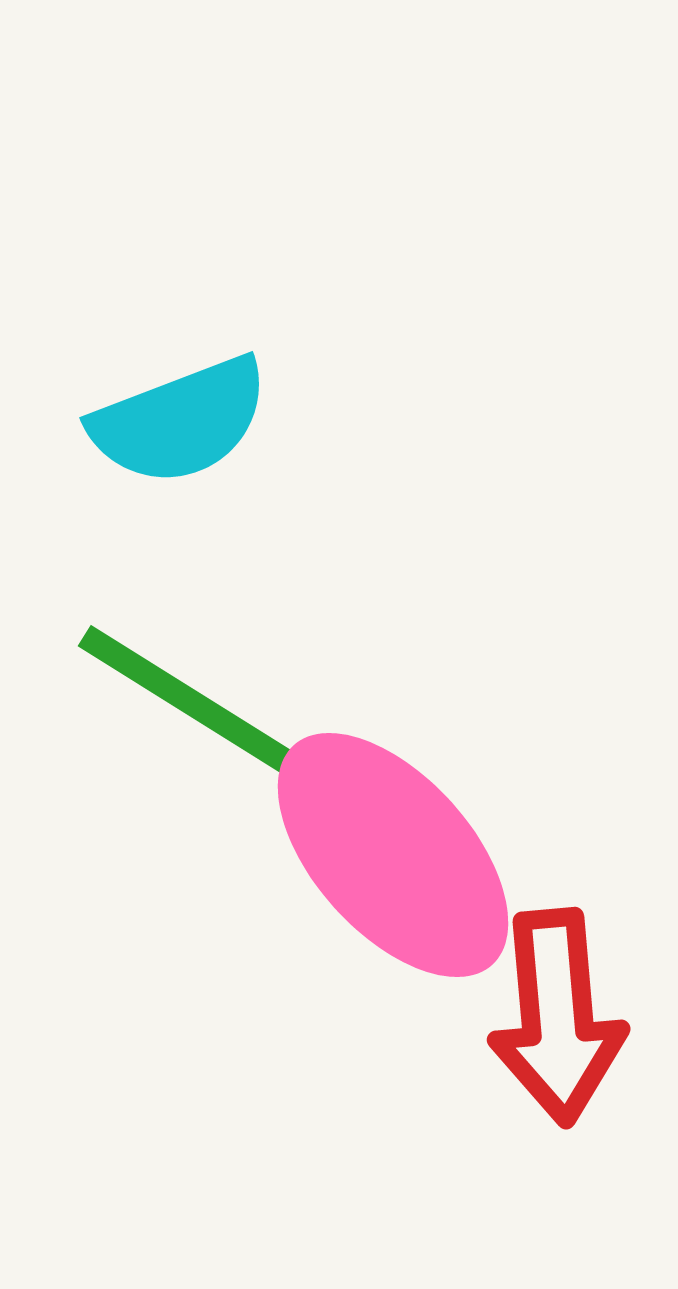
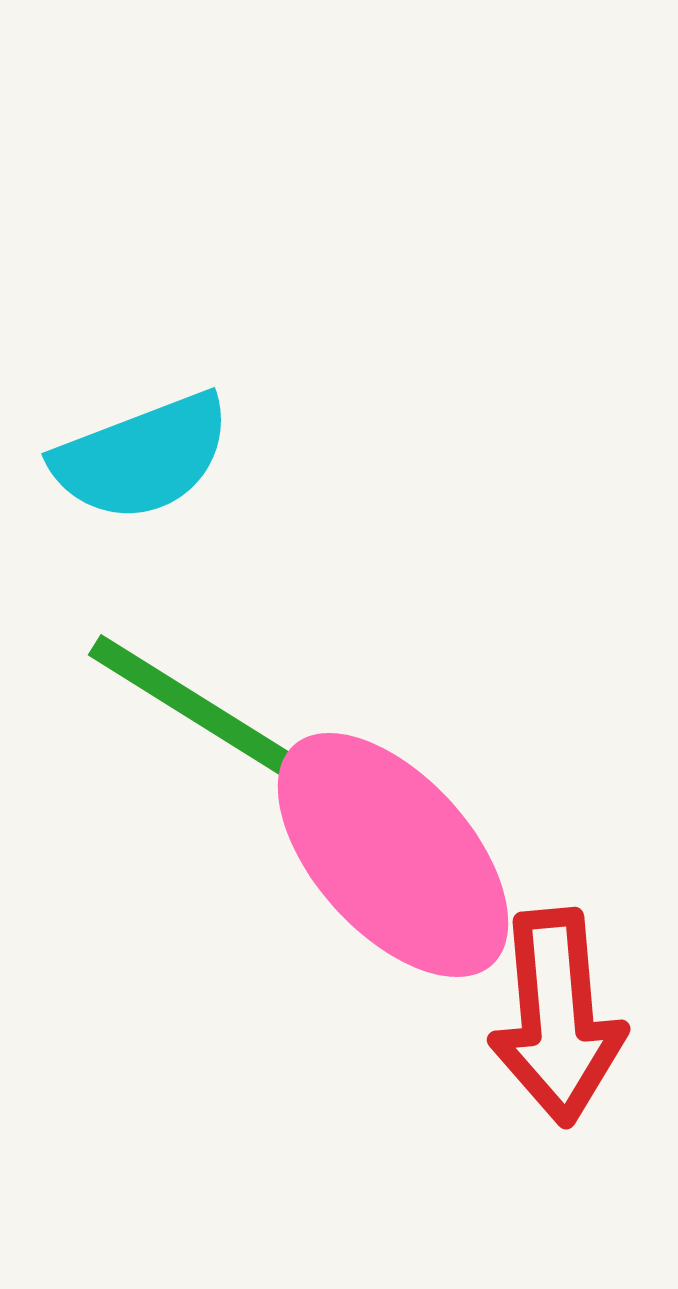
cyan semicircle: moved 38 px left, 36 px down
green line: moved 10 px right, 9 px down
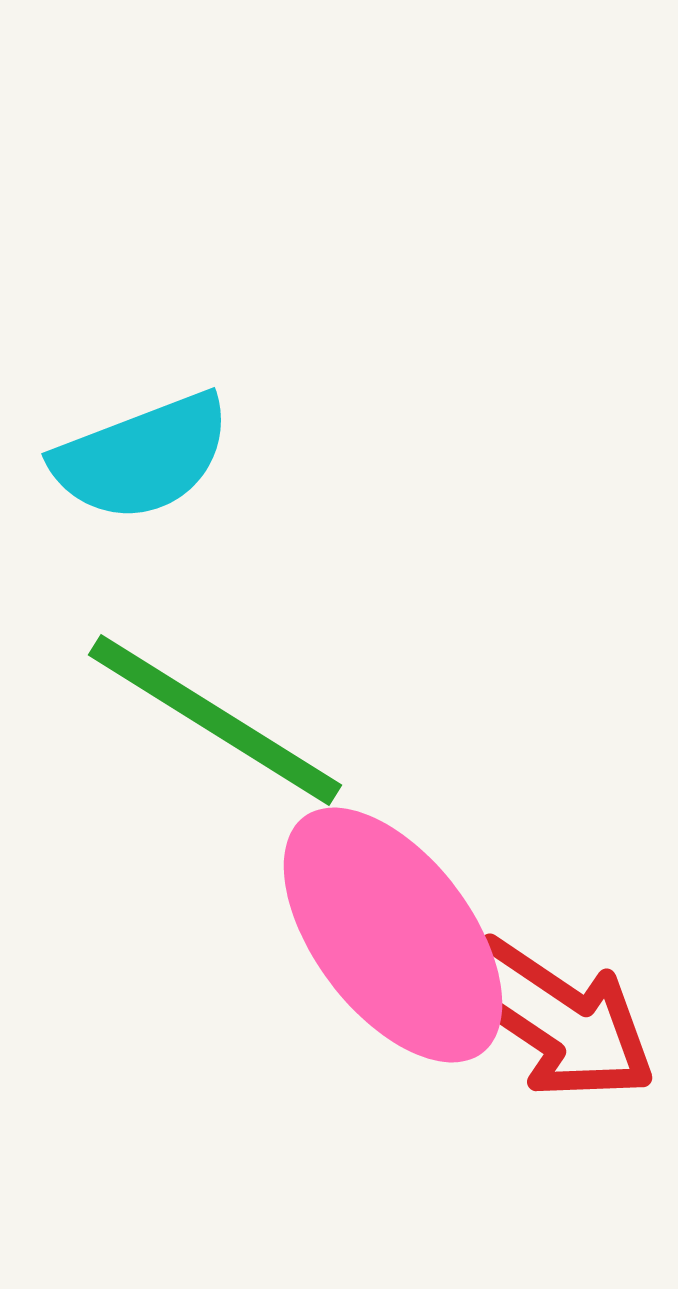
pink ellipse: moved 80 px down; rotated 5 degrees clockwise
red arrow: moved 3 px down; rotated 51 degrees counterclockwise
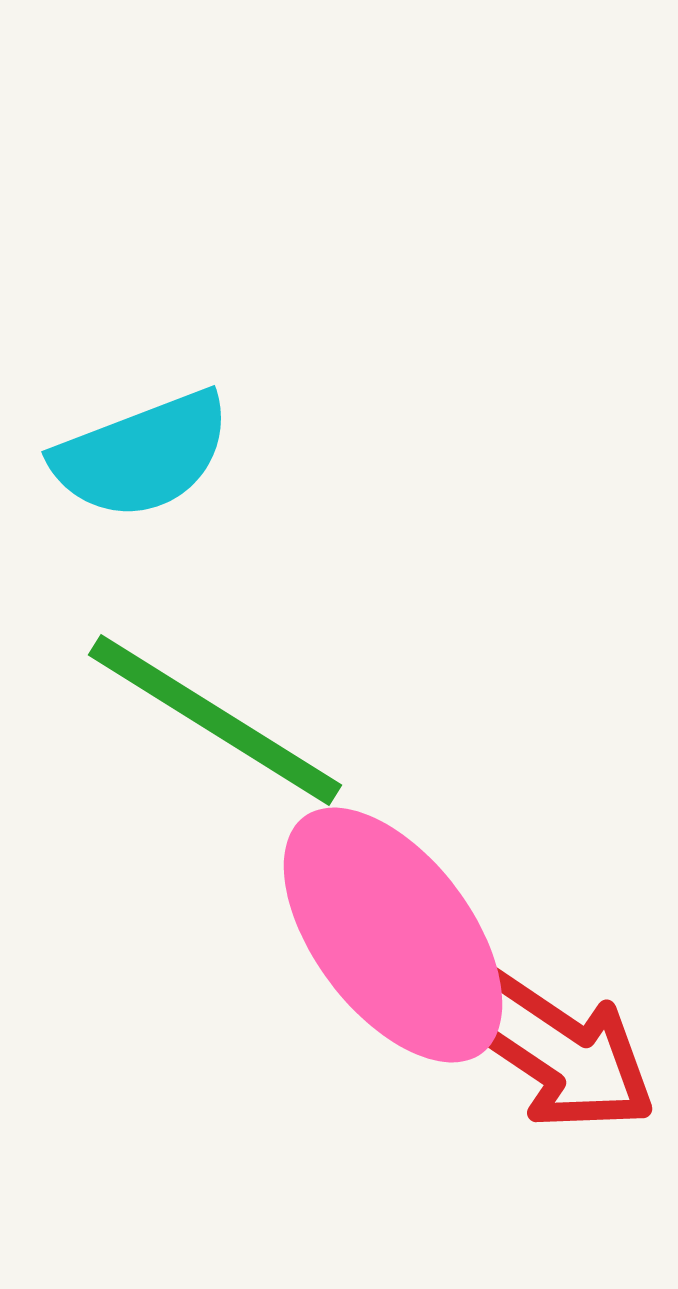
cyan semicircle: moved 2 px up
red arrow: moved 31 px down
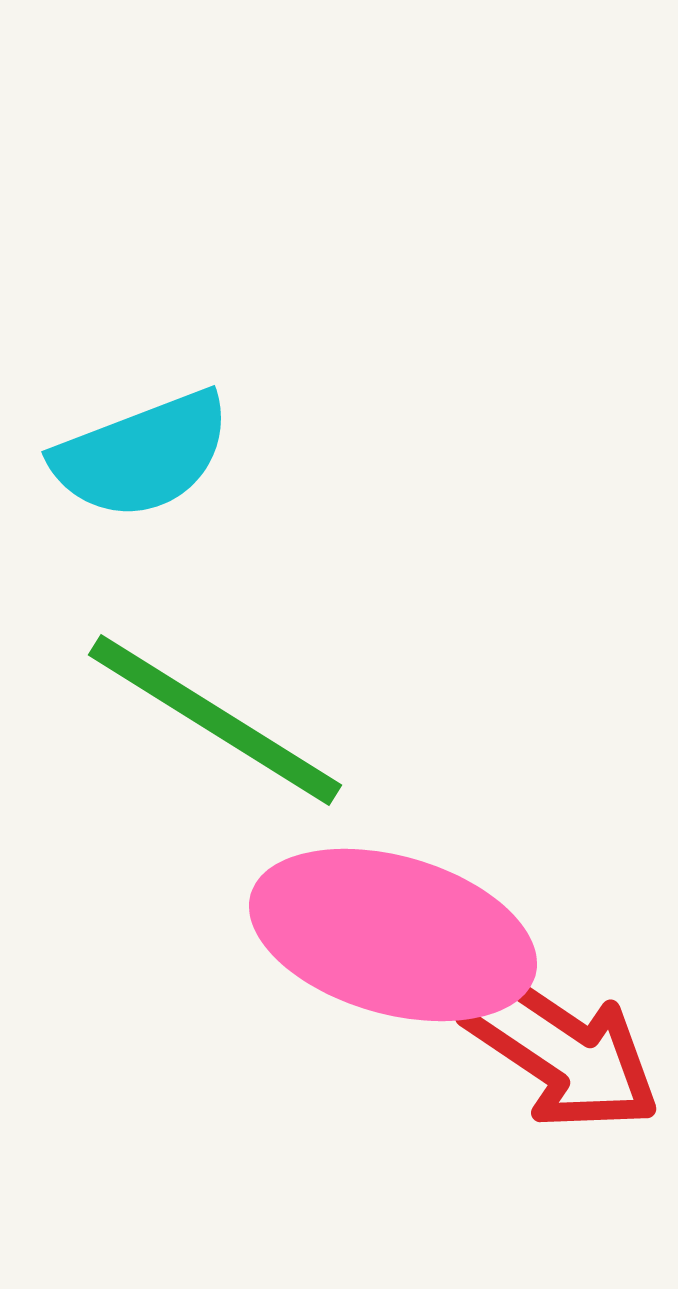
pink ellipse: rotated 37 degrees counterclockwise
red arrow: moved 4 px right
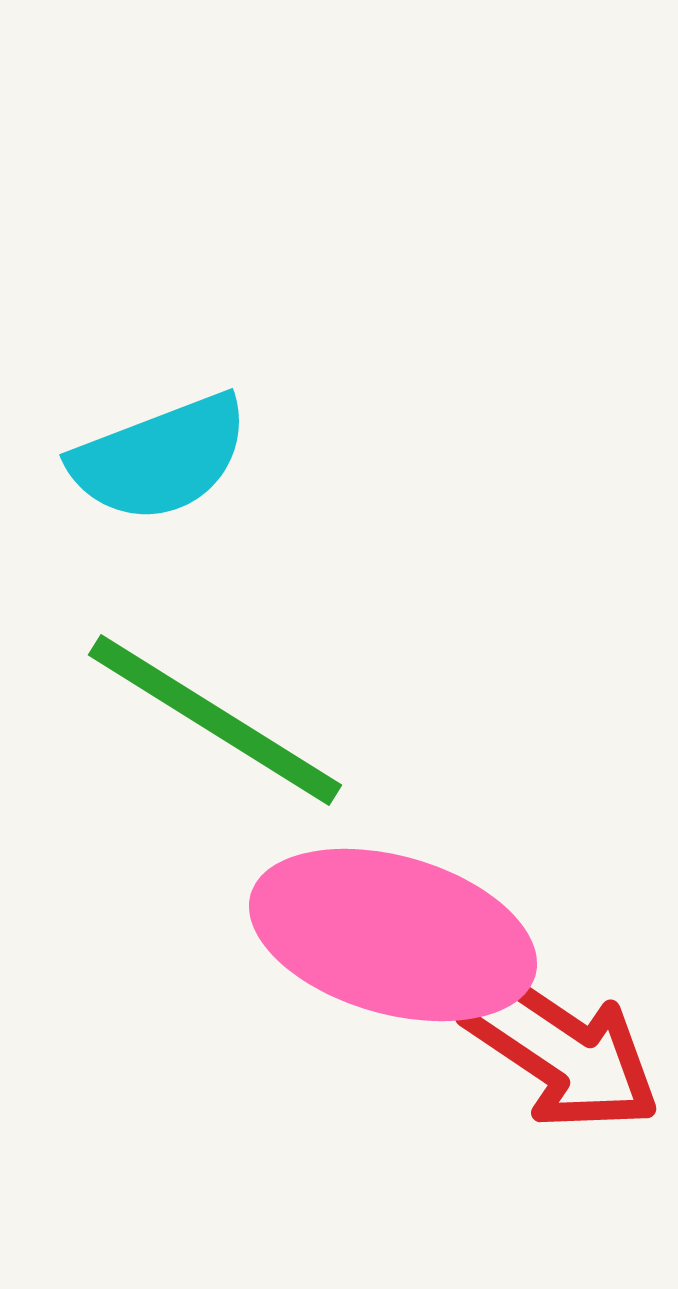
cyan semicircle: moved 18 px right, 3 px down
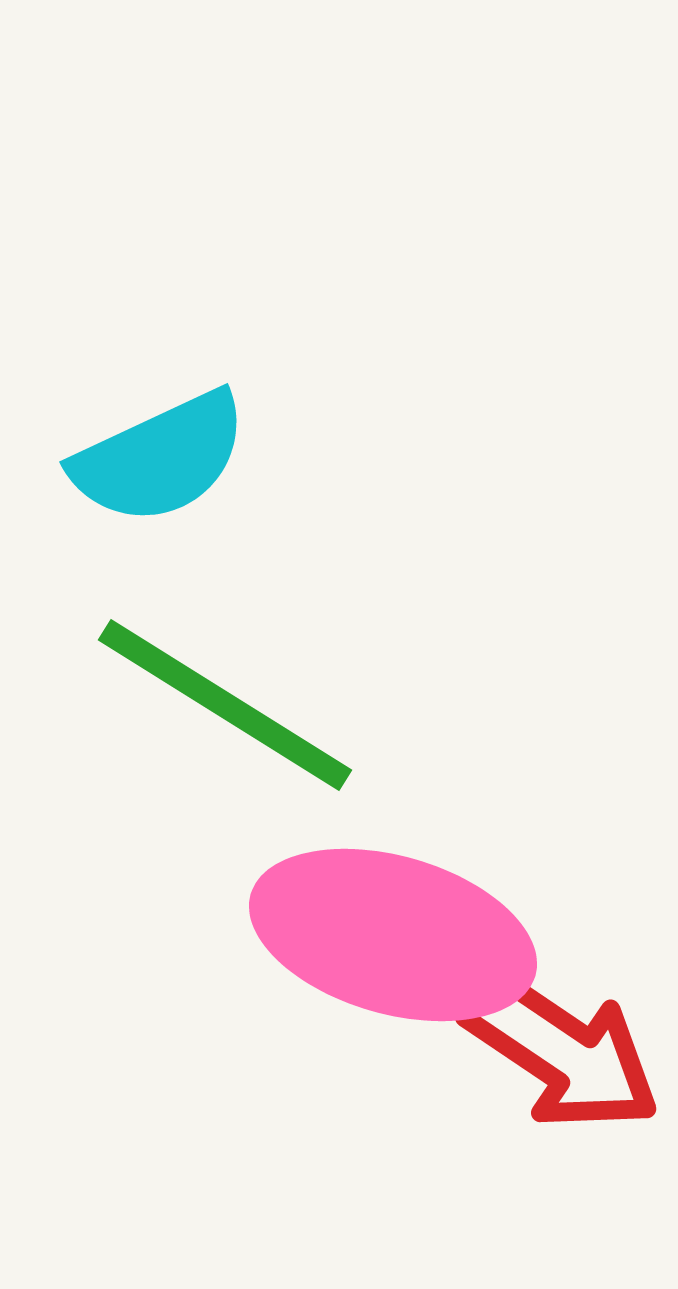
cyan semicircle: rotated 4 degrees counterclockwise
green line: moved 10 px right, 15 px up
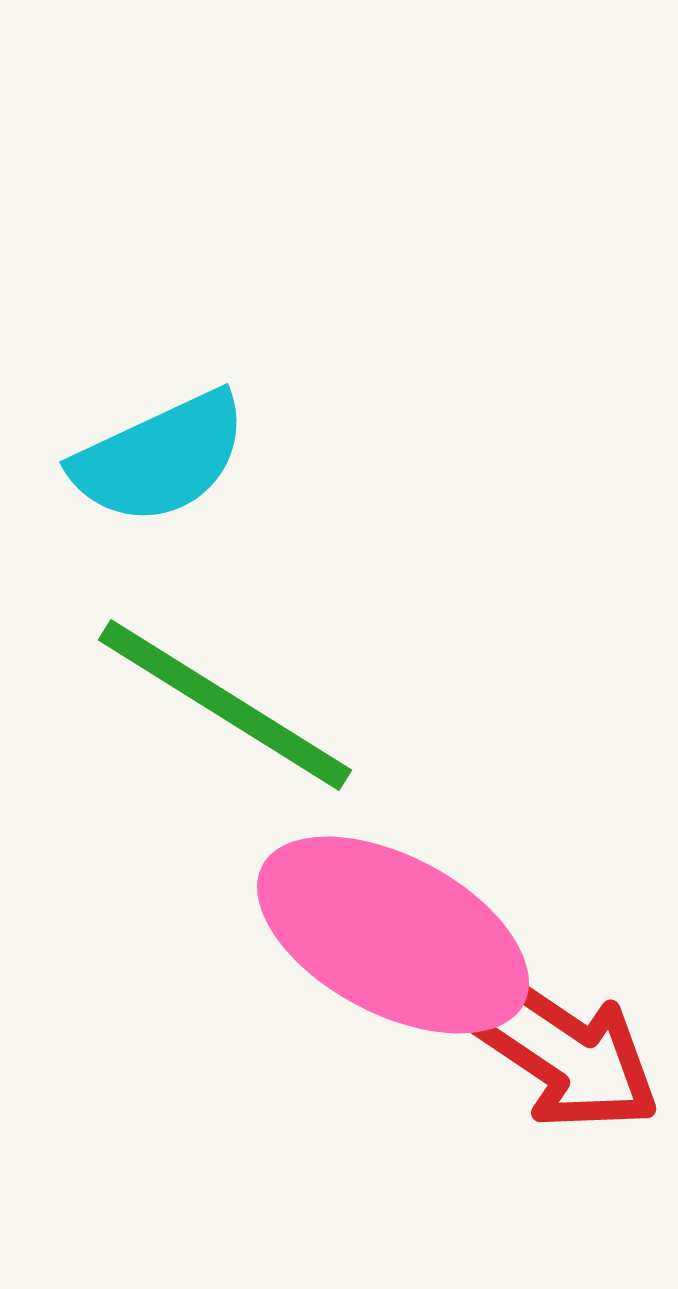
pink ellipse: rotated 12 degrees clockwise
